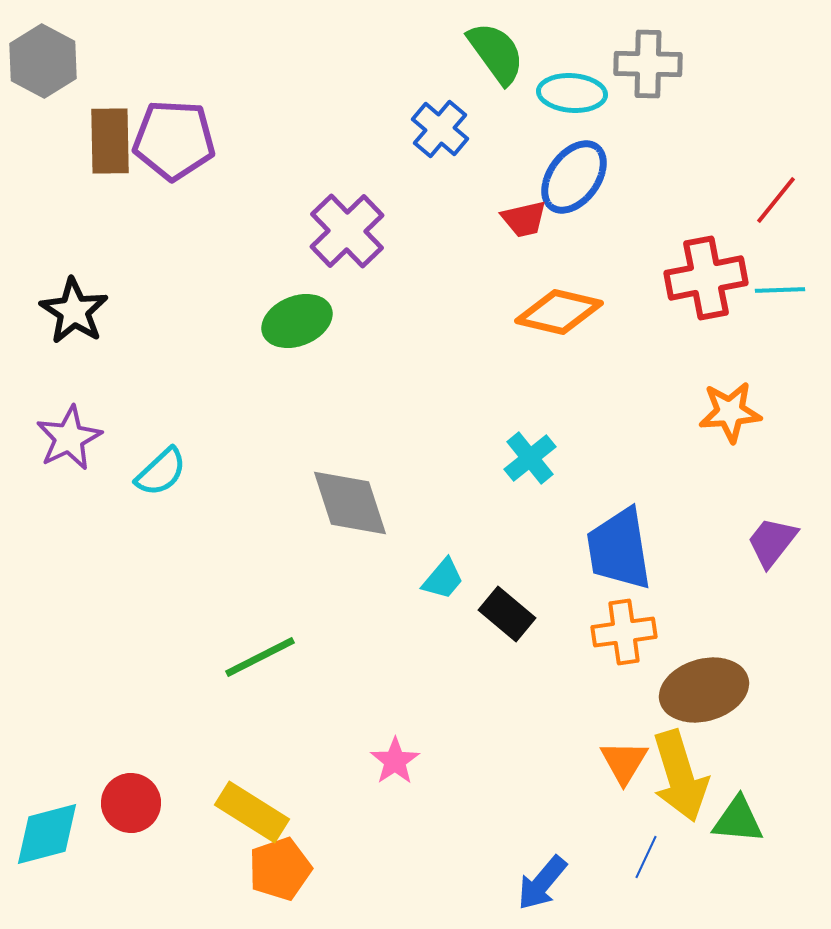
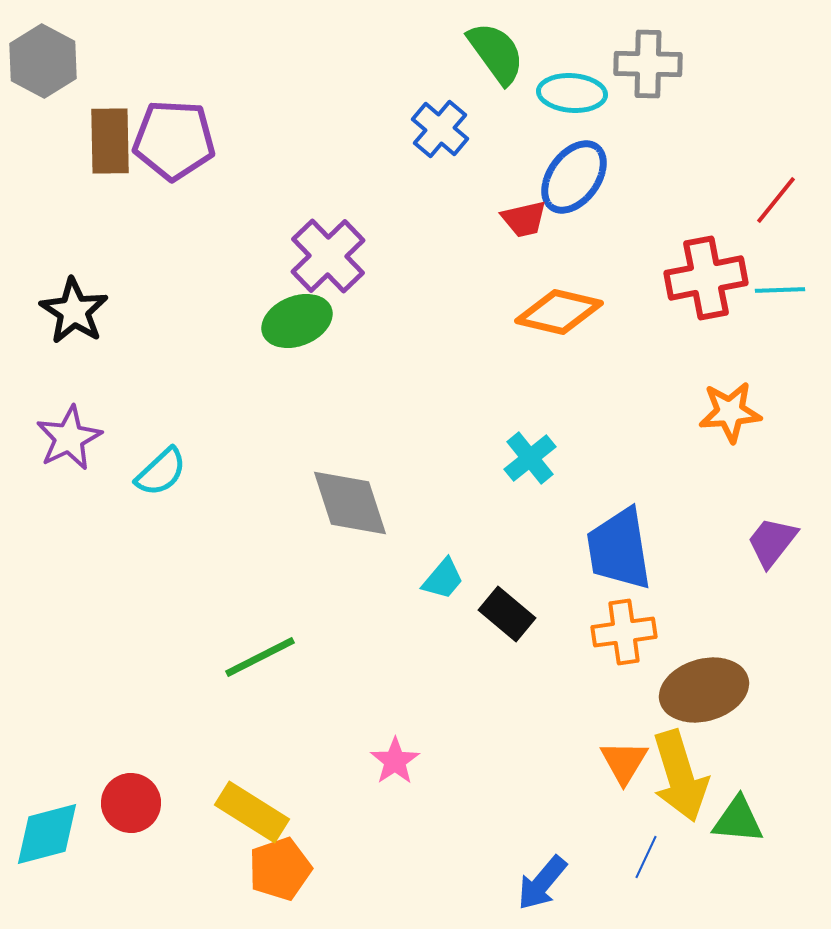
purple cross: moved 19 px left, 25 px down
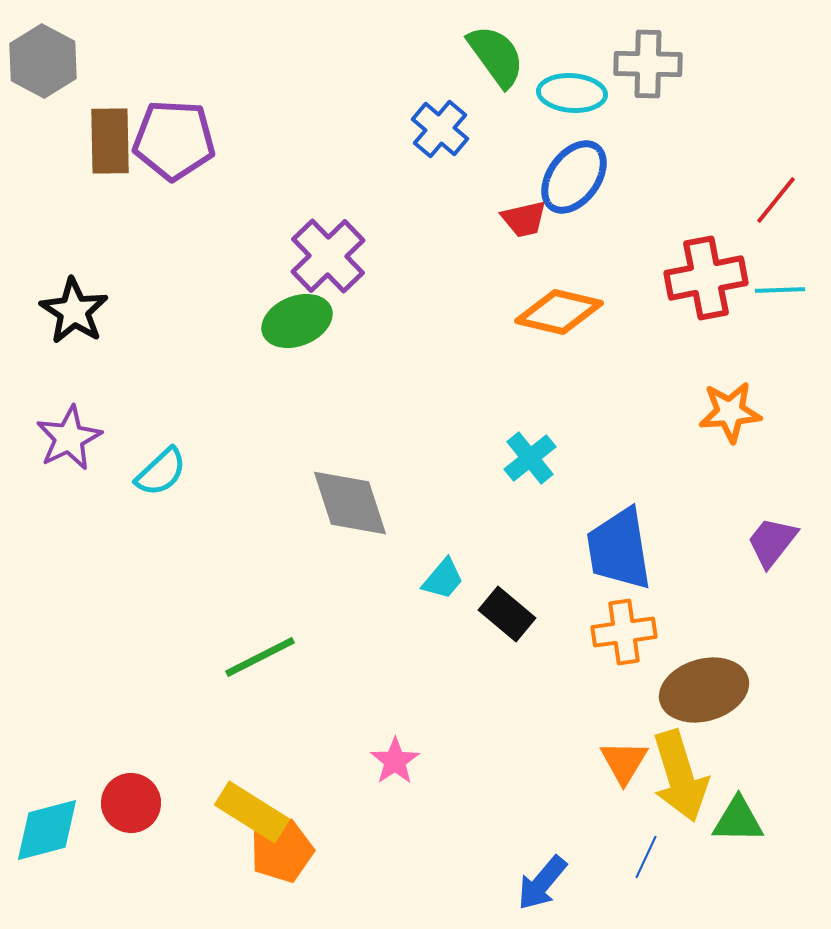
green semicircle: moved 3 px down
green triangle: rotated 4 degrees counterclockwise
cyan diamond: moved 4 px up
orange pentagon: moved 2 px right, 18 px up
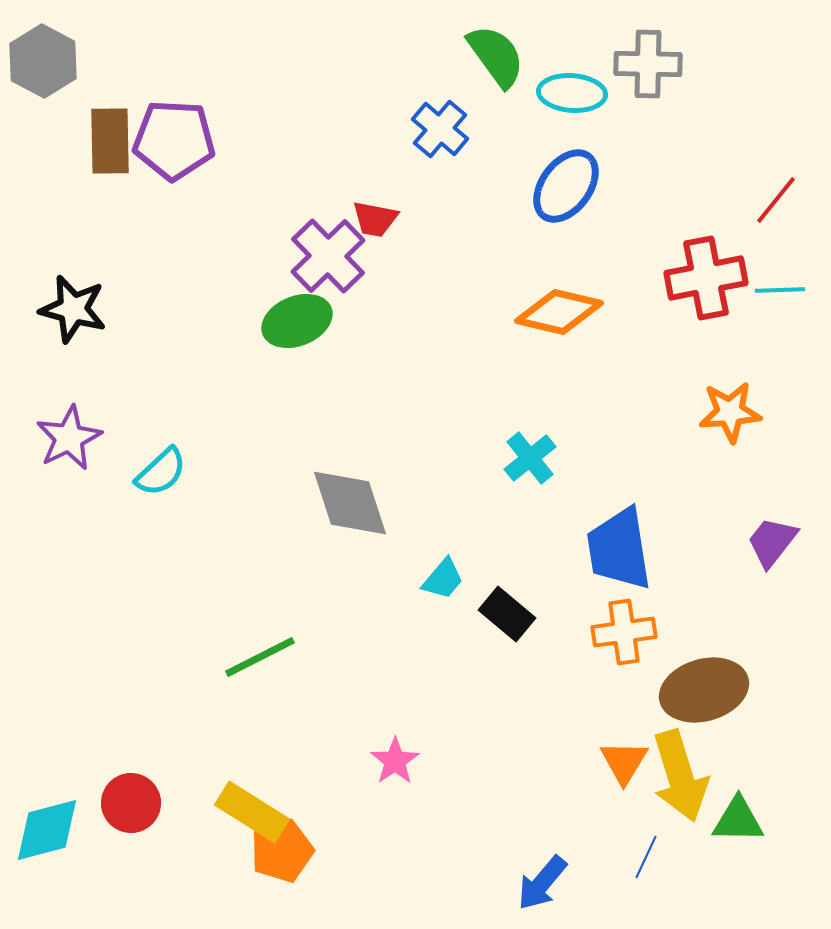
blue ellipse: moved 8 px left, 9 px down
red trapezoid: moved 149 px left; rotated 24 degrees clockwise
black star: moved 1 px left, 2 px up; rotated 18 degrees counterclockwise
